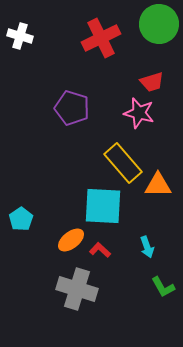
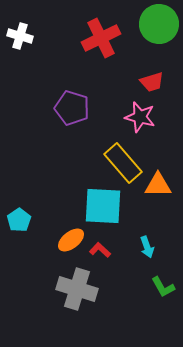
pink star: moved 1 px right, 4 px down
cyan pentagon: moved 2 px left, 1 px down
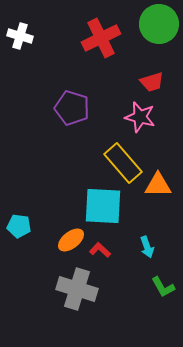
cyan pentagon: moved 6 px down; rotated 30 degrees counterclockwise
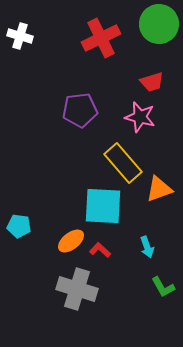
purple pentagon: moved 8 px right, 2 px down; rotated 24 degrees counterclockwise
orange triangle: moved 1 px right, 4 px down; rotated 20 degrees counterclockwise
orange ellipse: moved 1 px down
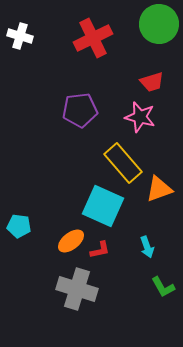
red cross: moved 8 px left
cyan square: rotated 21 degrees clockwise
red L-shape: rotated 125 degrees clockwise
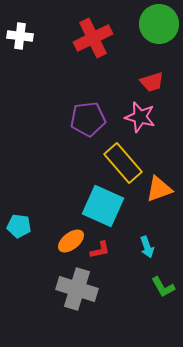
white cross: rotated 10 degrees counterclockwise
purple pentagon: moved 8 px right, 9 px down
